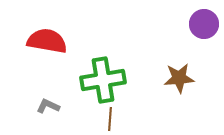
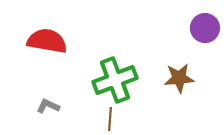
purple circle: moved 1 px right, 4 px down
green cross: moved 12 px right; rotated 12 degrees counterclockwise
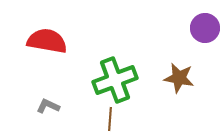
brown star: rotated 16 degrees clockwise
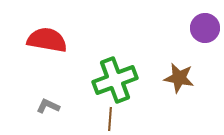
red semicircle: moved 1 px up
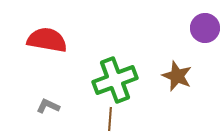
brown star: moved 2 px left, 2 px up; rotated 12 degrees clockwise
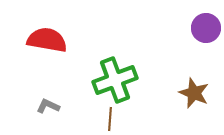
purple circle: moved 1 px right
brown star: moved 17 px right, 17 px down
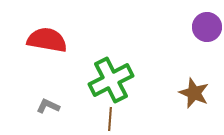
purple circle: moved 1 px right, 1 px up
green cross: moved 4 px left; rotated 6 degrees counterclockwise
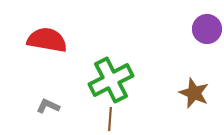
purple circle: moved 2 px down
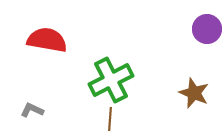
gray L-shape: moved 16 px left, 4 px down
